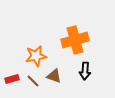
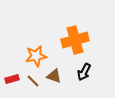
black arrow: moved 1 px left, 1 px down; rotated 24 degrees clockwise
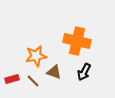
orange cross: moved 2 px right, 1 px down; rotated 28 degrees clockwise
brown triangle: moved 4 px up
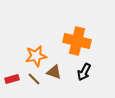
brown line: moved 1 px right, 2 px up
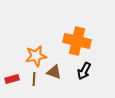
black arrow: moved 1 px up
brown line: rotated 48 degrees clockwise
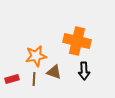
black arrow: rotated 30 degrees counterclockwise
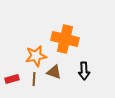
orange cross: moved 12 px left, 2 px up
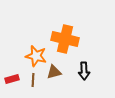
orange star: rotated 25 degrees clockwise
brown triangle: rotated 35 degrees counterclockwise
brown line: moved 1 px left, 1 px down
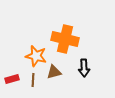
black arrow: moved 3 px up
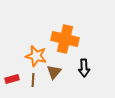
brown triangle: rotated 35 degrees counterclockwise
